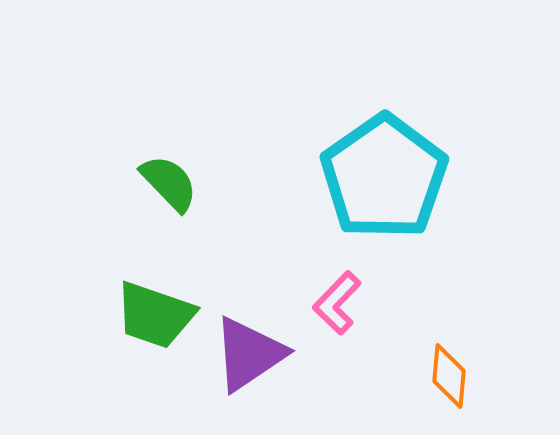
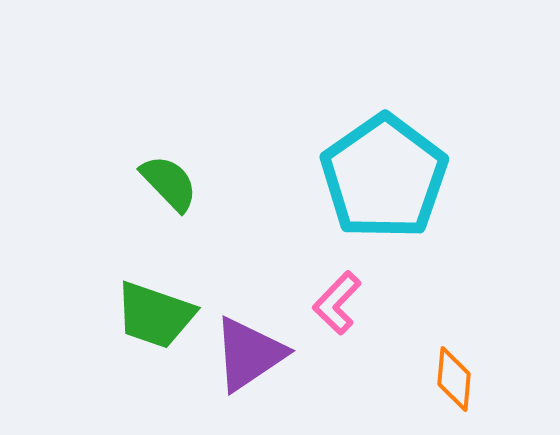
orange diamond: moved 5 px right, 3 px down
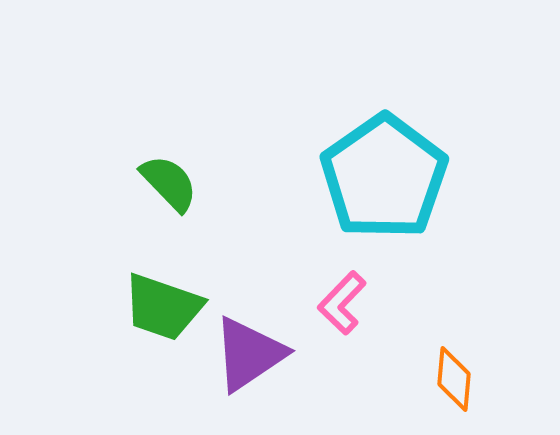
pink L-shape: moved 5 px right
green trapezoid: moved 8 px right, 8 px up
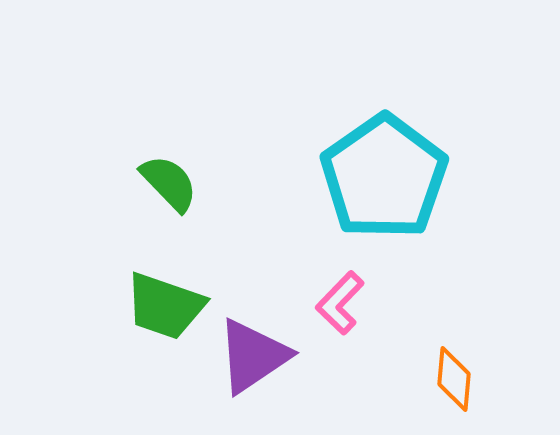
pink L-shape: moved 2 px left
green trapezoid: moved 2 px right, 1 px up
purple triangle: moved 4 px right, 2 px down
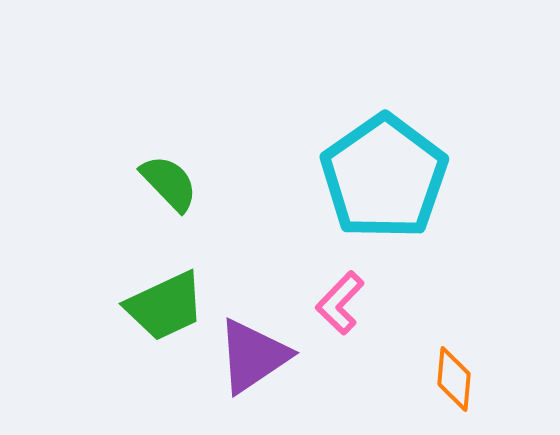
green trapezoid: rotated 44 degrees counterclockwise
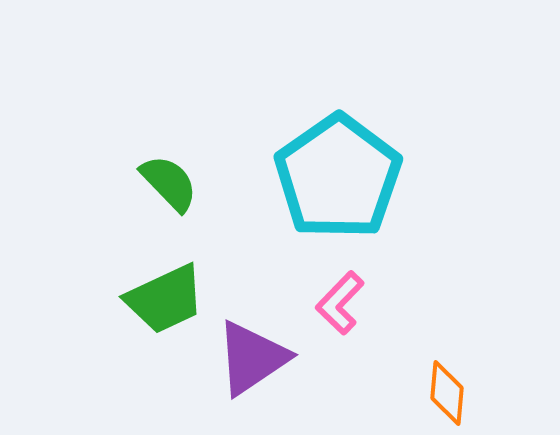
cyan pentagon: moved 46 px left
green trapezoid: moved 7 px up
purple triangle: moved 1 px left, 2 px down
orange diamond: moved 7 px left, 14 px down
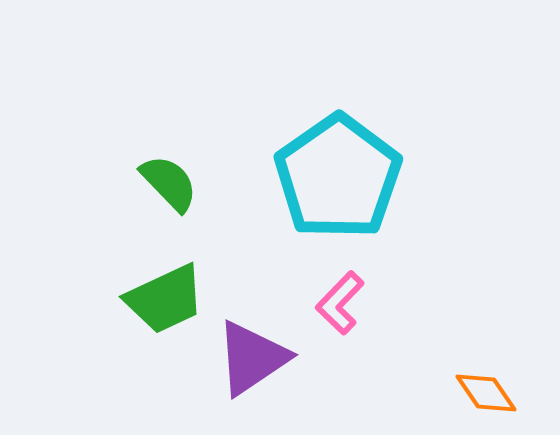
orange diamond: moved 39 px right; rotated 40 degrees counterclockwise
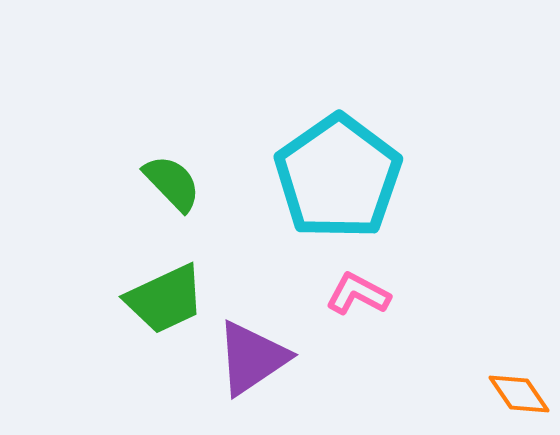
green semicircle: moved 3 px right
pink L-shape: moved 18 px right, 9 px up; rotated 74 degrees clockwise
orange diamond: moved 33 px right, 1 px down
